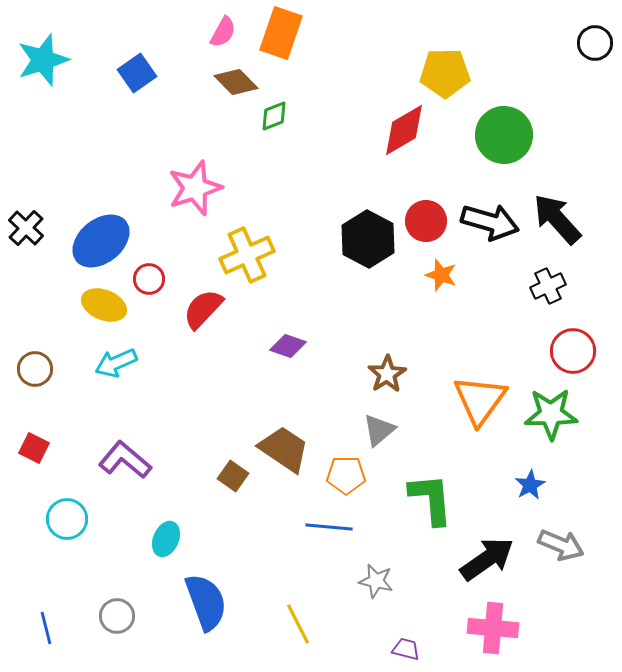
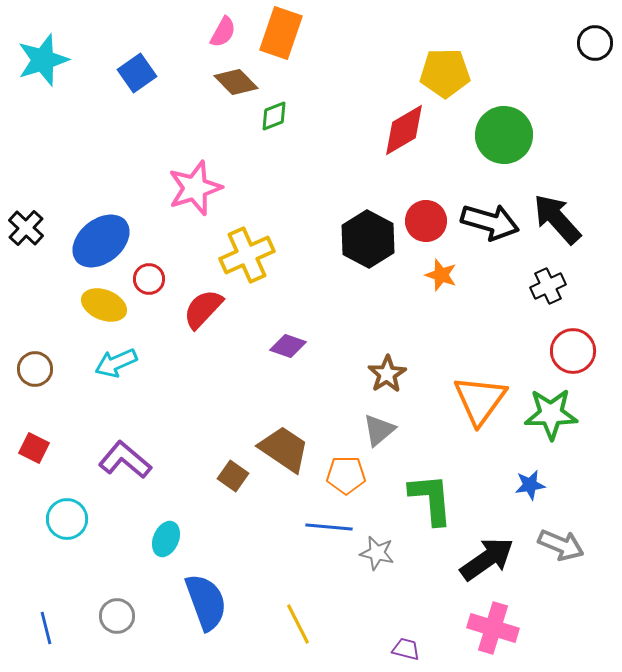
blue star at (530, 485): rotated 20 degrees clockwise
gray star at (376, 581): moved 1 px right, 28 px up
pink cross at (493, 628): rotated 12 degrees clockwise
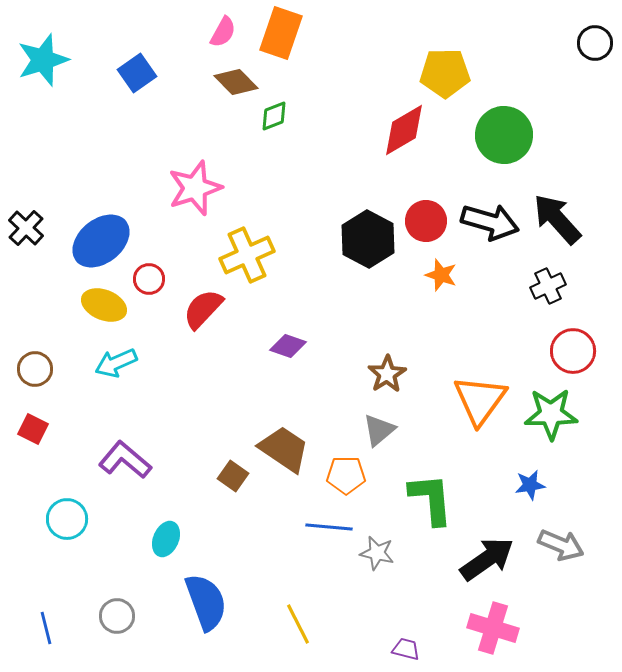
red square at (34, 448): moved 1 px left, 19 px up
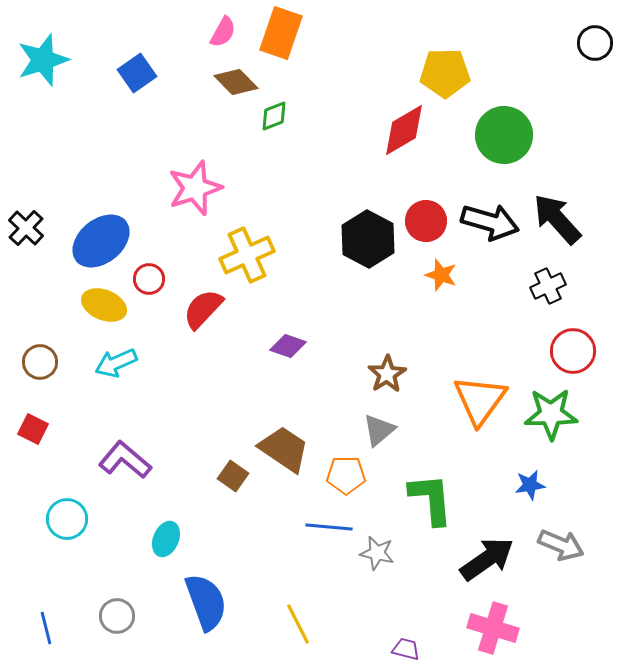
brown circle at (35, 369): moved 5 px right, 7 px up
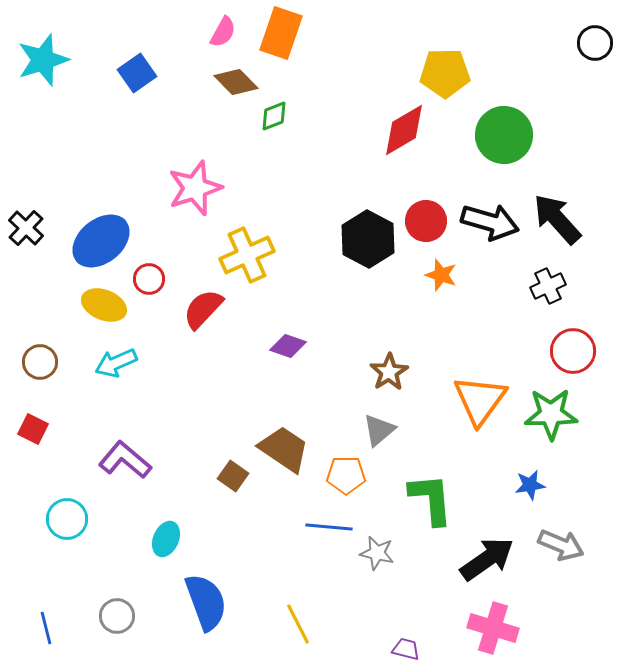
brown star at (387, 374): moved 2 px right, 2 px up
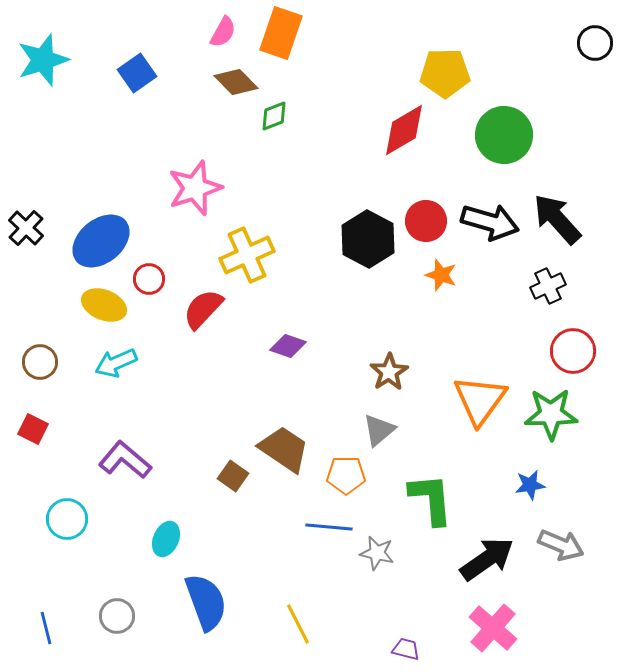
pink cross at (493, 628): rotated 24 degrees clockwise
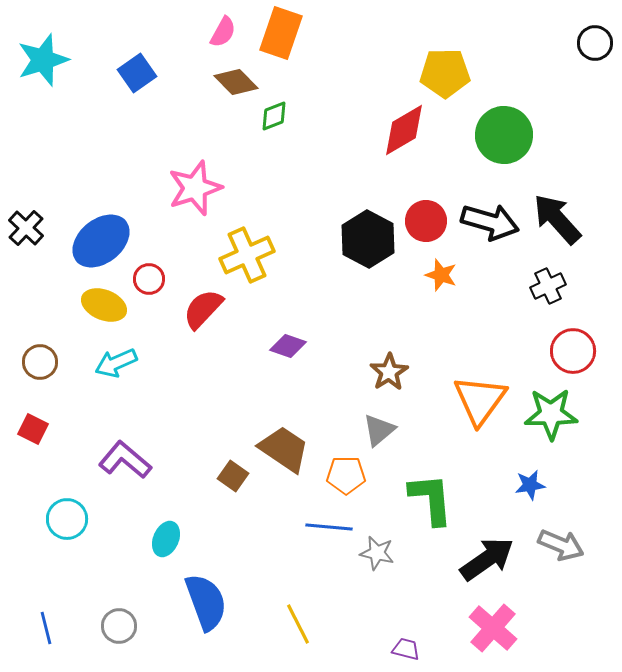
gray circle at (117, 616): moved 2 px right, 10 px down
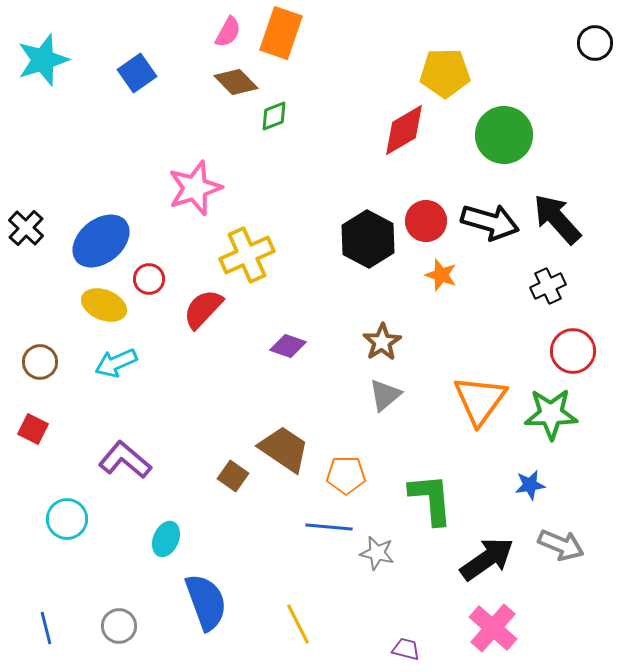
pink semicircle at (223, 32): moved 5 px right
brown star at (389, 372): moved 7 px left, 30 px up
gray triangle at (379, 430): moved 6 px right, 35 px up
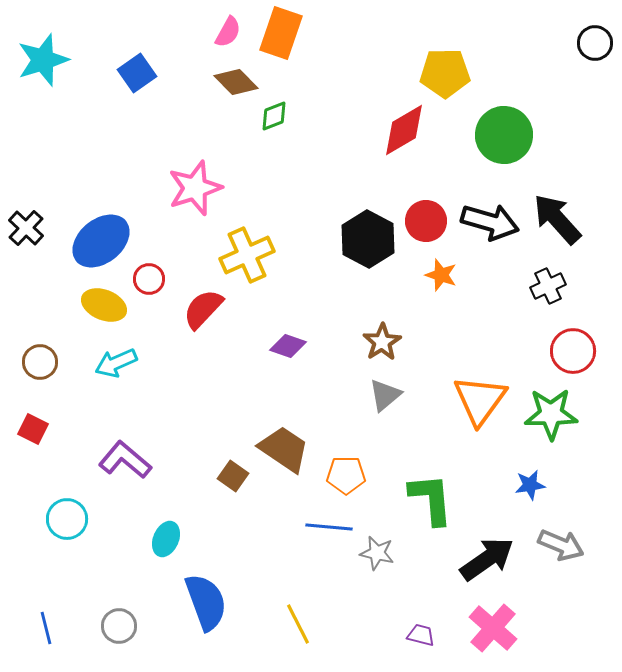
purple trapezoid at (406, 649): moved 15 px right, 14 px up
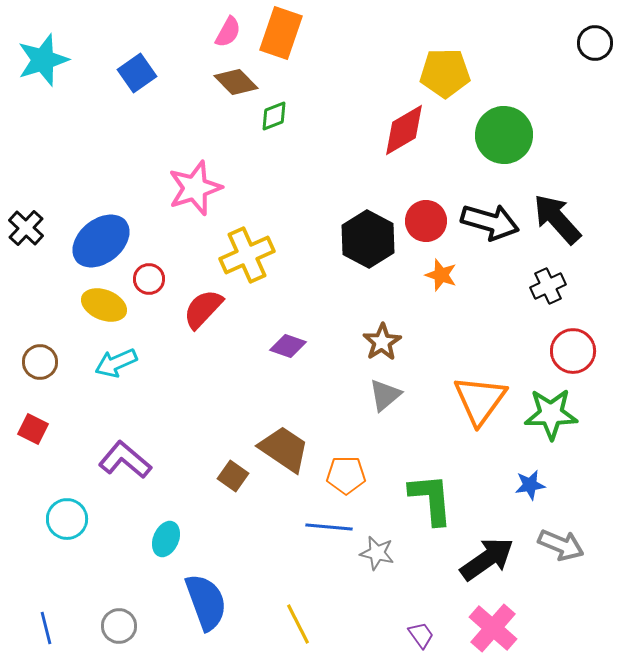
purple trapezoid at (421, 635): rotated 40 degrees clockwise
